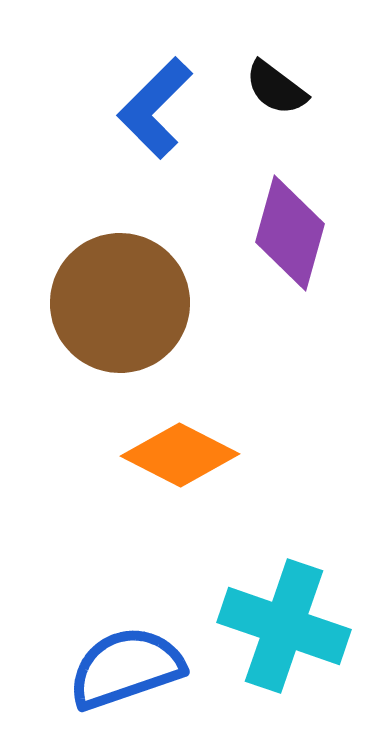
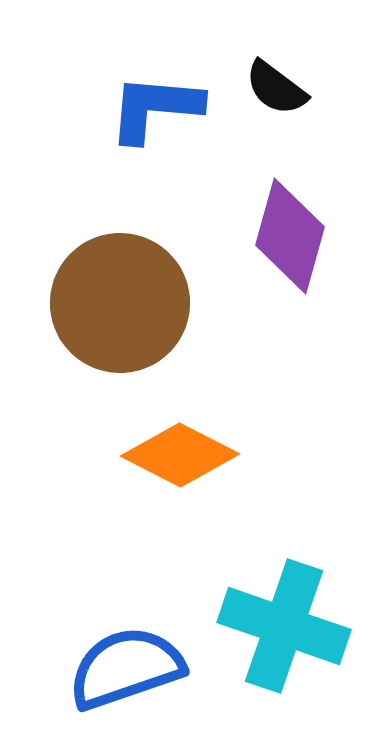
blue L-shape: rotated 50 degrees clockwise
purple diamond: moved 3 px down
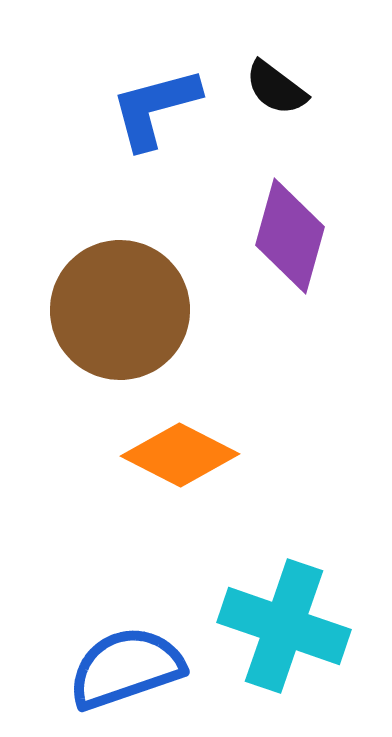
blue L-shape: rotated 20 degrees counterclockwise
brown circle: moved 7 px down
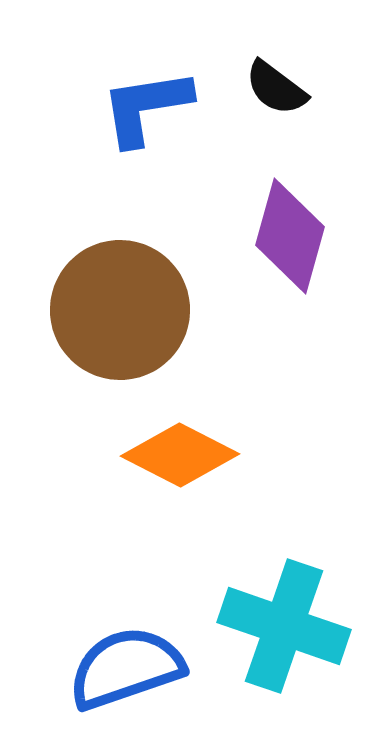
blue L-shape: moved 9 px left, 1 px up; rotated 6 degrees clockwise
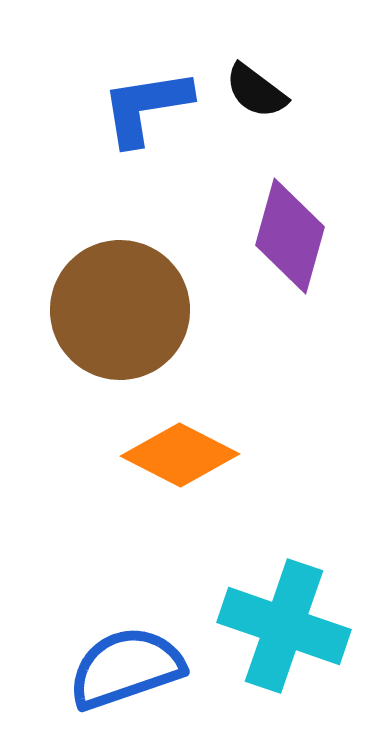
black semicircle: moved 20 px left, 3 px down
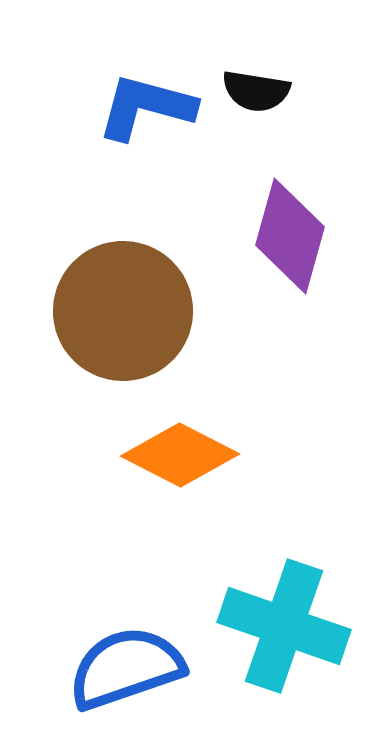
black semicircle: rotated 28 degrees counterclockwise
blue L-shape: rotated 24 degrees clockwise
brown circle: moved 3 px right, 1 px down
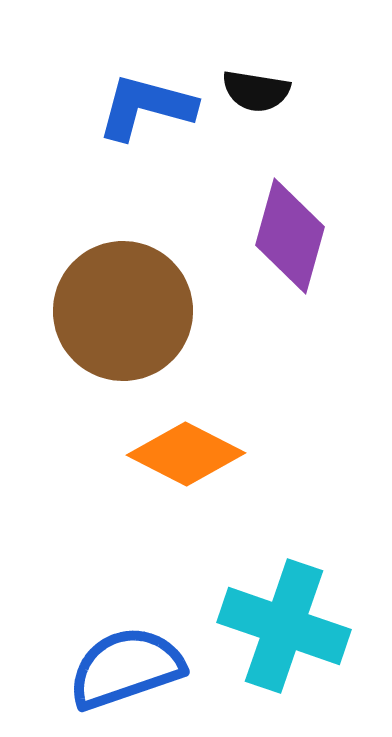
orange diamond: moved 6 px right, 1 px up
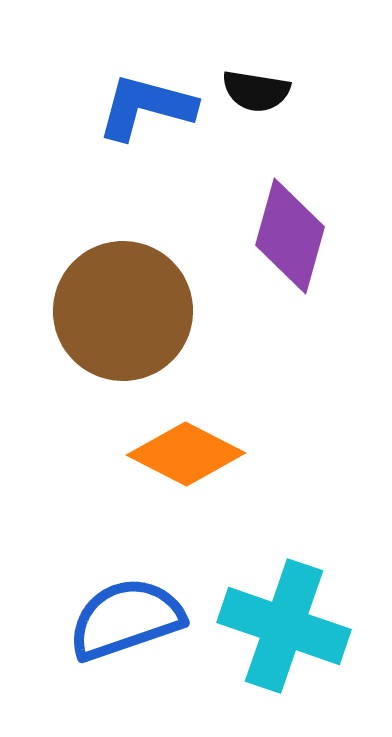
blue semicircle: moved 49 px up
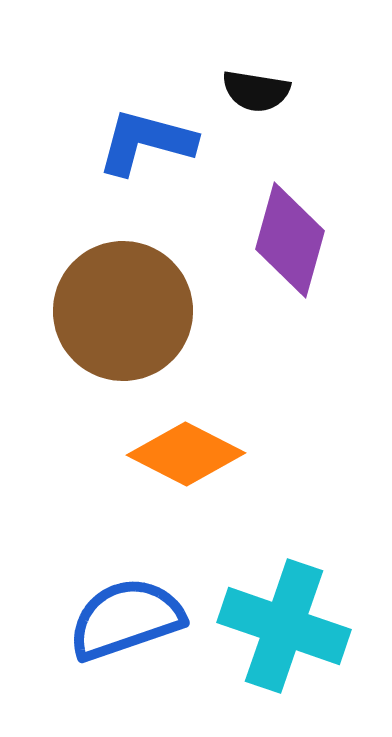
blue L-shape: moved 35 px down
purple diamond: moved 4 px down
